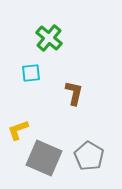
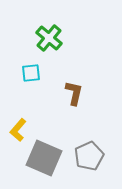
yellow L-shape: rotated 30 degrees counterclockwise
gray pentagon: rotated 16 degrees clockwise
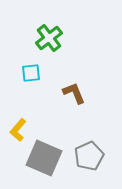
green cross: rotated 12 degrees clockwise
brown L-shape: rotated 35 degrees counterclockwise
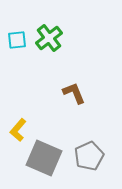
cyan square: moved 14 px left, 33 px up
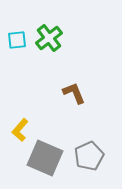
yellow L-shape: moved 2 px right
gray square: moved 1 px right
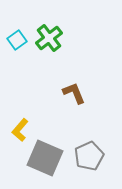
cyan square: rotated 30 degrees counterclockwise
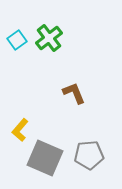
gray pentagon: moved 1 px up; rotated 20 degrees clockwise
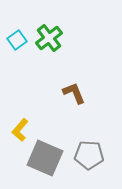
gray pentagon: rotated 8 degrees clockwise
